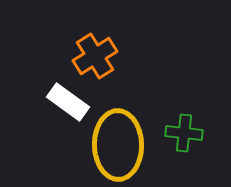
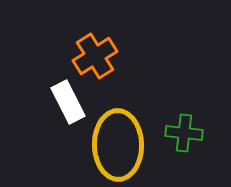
white rectangle: rotated 27 degrees clockwise
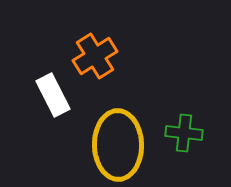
white rectangle: moved 15 px left, 7 px up
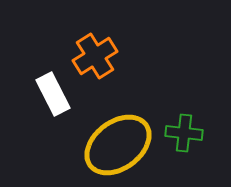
white rectangle: moved 1 px up
yellow ellipse: rotated 54 degrees clockwise
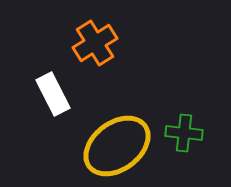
orange cross: moved 13 px up
yellow ellipse: moved 1 px left, 1 px down
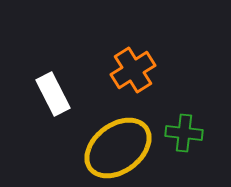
orange cross: moved 38 px right, 27 px down
yellow ellipse: moved 1 px right, 2 px down
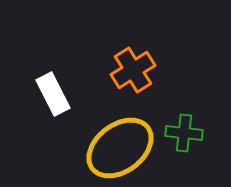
yellow ellipse: moved 2 px right
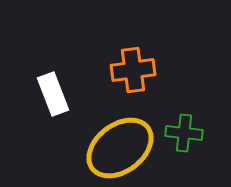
orange cross: rotated 24 degrees clockwise
white rectangle: rotated 6 degrees clockwise
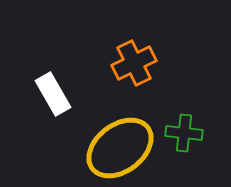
orange cross: moved 1 px right, 7 px up; rotated 18 degrees counterclockwise
white rectangle: rotated 9 degrees counterclockwise
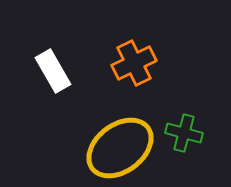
white rectangle: moved 23 px up
green cross: rotated 9 degrees clockwise
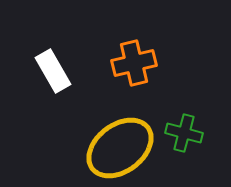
orange cross: rotated 12 degrees clockwise
